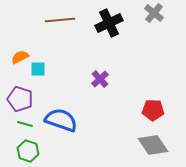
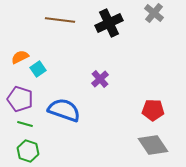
brown line: rotated 12 degrees clockwise
cyan square: rotated 35 degrees counterclockwise
blue semicircle: moved 3 px right, 10 px up
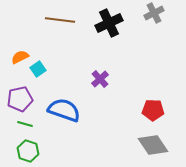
gray cross: rotated 24 degrees clockwise
purple pentagon: rotated 30 degrees counterclockwise
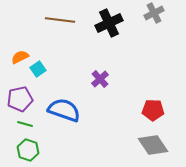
green hexagon: moved 1 px up
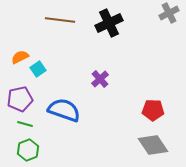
gray cross: moved 15 px right
green hexagon: rotated 20 degrees clockwise
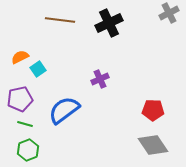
purple cross: rotated 18 degrees clockwise
blue semicircle: rotated 56 degrees counterclockwise
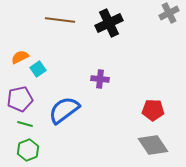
purple cross: rotated 30 degrees clockwise
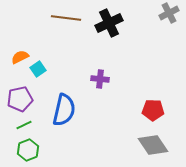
brown line: moved 6 px right, 2 px up
blue semicircle: rotated 140 degrees clockwise
green line: moved 1 px left, 1 px down; rotated 42 degrees counterclockwise
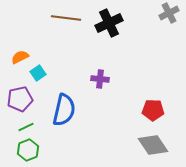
cyan square: moved 4 px down
green line: moved 2 px right, 2 px down
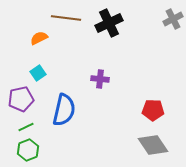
gray cross: moved 4 px right, 6 px down
orange semicircle: moved 19 px right, 19 px up
purple pentagon: moved 1 px right
